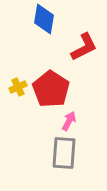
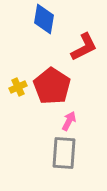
red pentagon: moved 1 px right, 3 px up
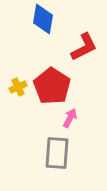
blue diamond: moved 1 px left
pink arrow: moved 1 px right, 3 px up
gray rectangle: moved 7 px left
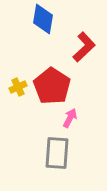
red L-shape: rotated 16 degrees counterclockwise
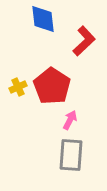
blue diamond: rotated 16 degrees counterclockwise
red L-shape: moved 6 px up
pink arrow: moved 2 px down
gray rectangle: moved 14 px right, 2 px down
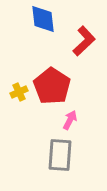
yellow cross: moved 1 px right, 5 px down
gray rectangle: moved 11 px left
